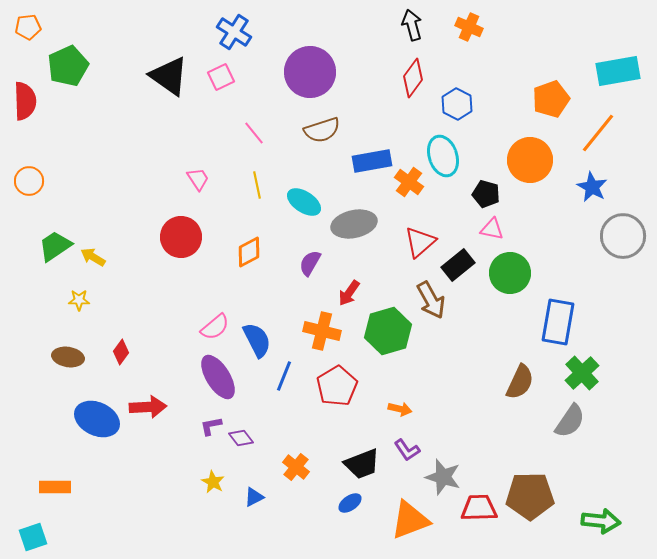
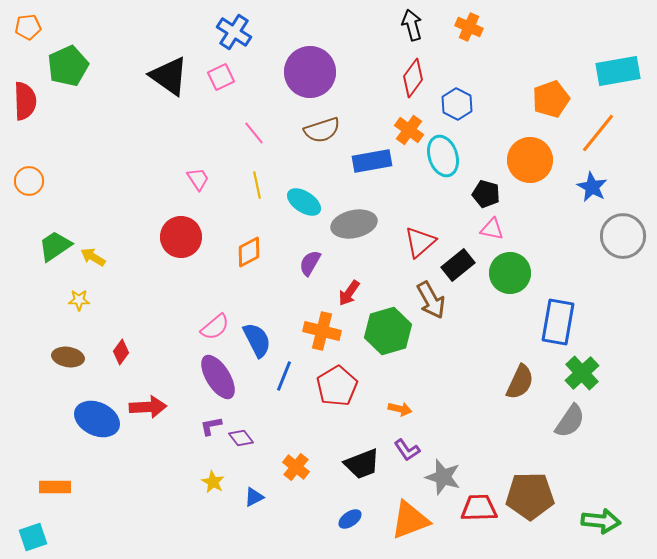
orange cross at (409, 182): moved 52 px up
blue ellipse at (350, 503): moved 16 px down
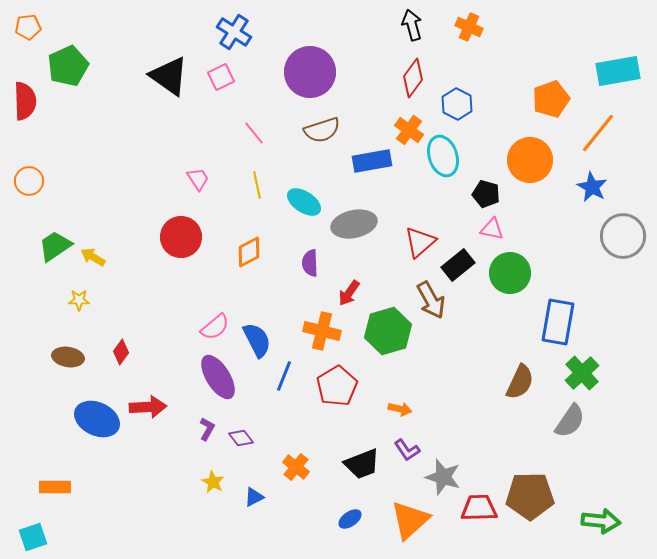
purple semicircle at (310, 263): rotated 32 degrees counterclockwise
purple L-shape at (211, 426): moved 4 px left, 3 px down; rotated 130 degrees clockwise
orange triangle at (410, 520): rotated 21 degrees counterclockwise
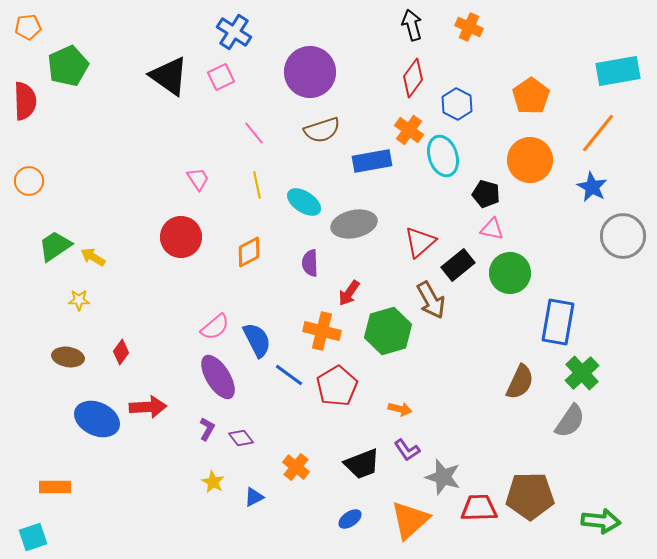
orange pentagon at (551, 99): moved 20 px left, 3 px up; rotated 15 degrees counterclockwise
blue line at (284, 376): moved 5 px right, 1 px up; rotated 76 degrees counterclockwise
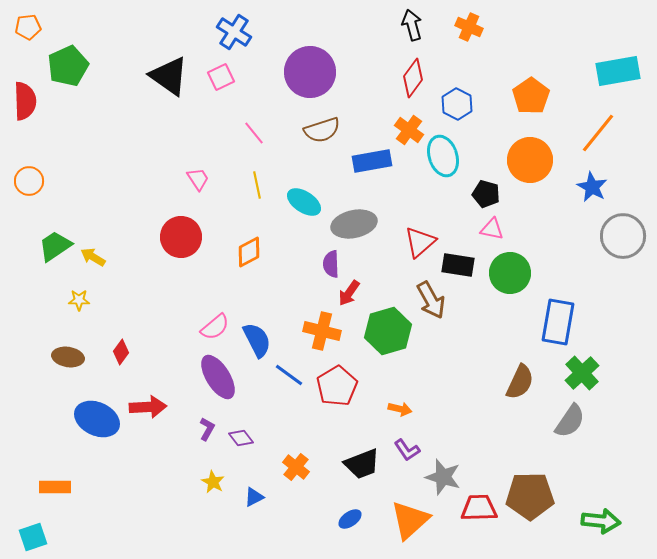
purple semicircle at (310, 263): moved 21 px right, 1 px down
black rectangle at (458, 265): rotated 48 degrees clockwise
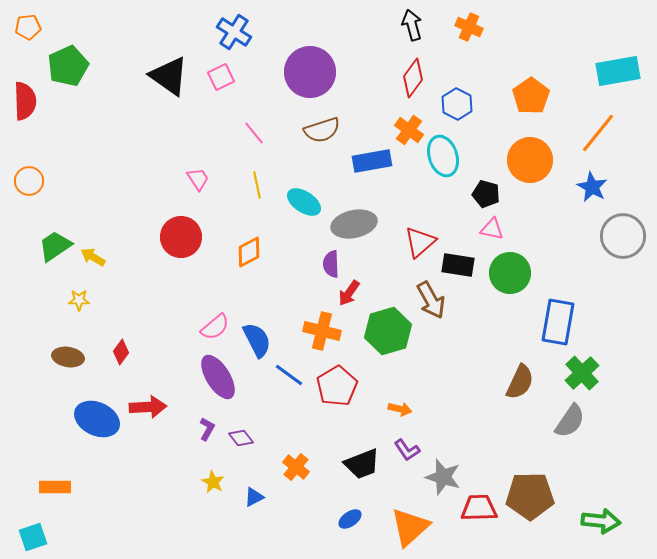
orange triangle at (410, 520): moved 7 px down
